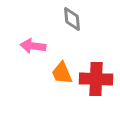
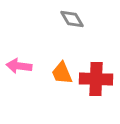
gray diamond: rotated 25 degrees counterclockwise
pink arrow: moved 14 px left, 20 px down
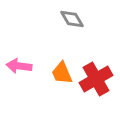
red cross: rotated 32 degrees counterclockwise
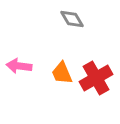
red cross: moved 1 px up
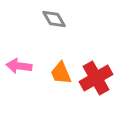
gray diamond: moved 18 px left
orange trapezoid: moved 1 px left
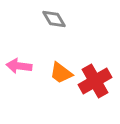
orange trapezoid: rotated 30 degrees counterclockwise
red cross: moved 1 px left, 3 px down
